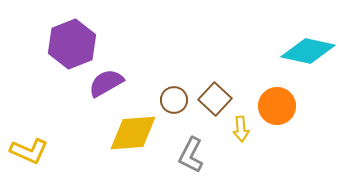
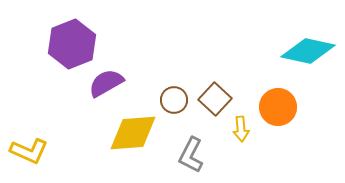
orange circle: moved 1 px right, 1 px down
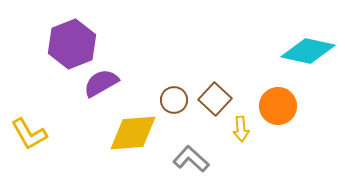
purple semicircle: moved 5 px left
orange circle: moved 1 px up
yellow L-shape: moved 17 px up; rotated 36 degrees clockwise
gray L-shape: moved 4 px down; rotated 105 degrees clockwise
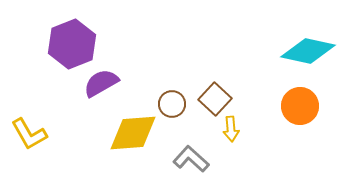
brown circle: moved 2 px left, 4 px down
orange circle: moved 22 px right
yellow arrow: moved 10 px left
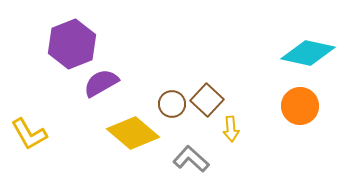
cyan diamond: moved 2 px down
brown square: moved 8 px left, 1 px down
yellow diamond: rotated 45 degrees clockwise
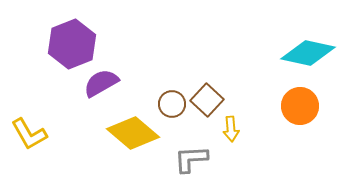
gray L-shape: rotated 45 degrees counterclockwise
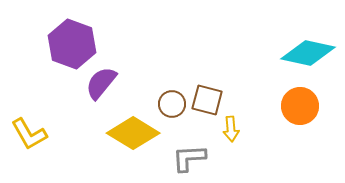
purple hexagon: rotated 18 degrees counterclockwise
purple semicircle: rotated 21 degrees counterclockwise
brown square: rotated 28 degrees counterclockwise
yellow diamond: rotated 9 degrees counterclockwise
gray L-shape: moved 2 px left, 1 px up
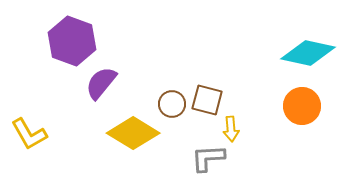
purple hexagon: moved 3 px up
orange circle: moved 2 px right
gray L-shape: moved 19 px right
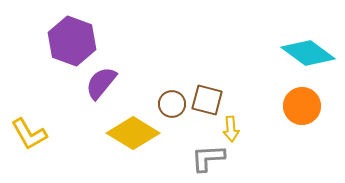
cyan diamond: rotated 24 degrees clockwise
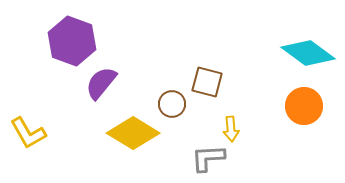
brown square: moved 18 px up
orange circle: moved 2 px right
yellow L-shape: moved 1 px left, 1 px up
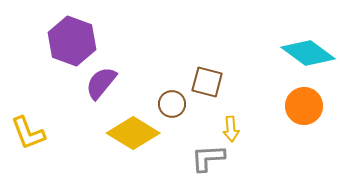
yellow L-shape: rotated 9 degrees clockwise
